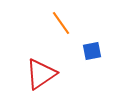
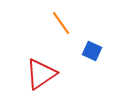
blue square: rotated 36 degrees clockwise
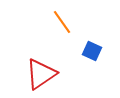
orange line: moved 1 px right, 1 px up
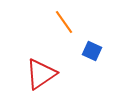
orange line: moved 2 px right
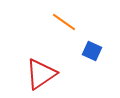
orange line: rotated 20 degrees counterclockwise
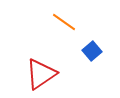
blue square: rotated 24 degrees clockwise
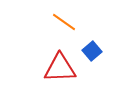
red triangle: moved 19 px right, 6 px up; rotated 32 degrees clockwise
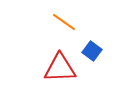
blue square: rotated 12 degrees counterclockwise
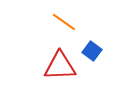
red triangle: moved 2 px up
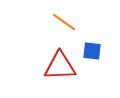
blue square: rotated 30 degrees counterclockwise
